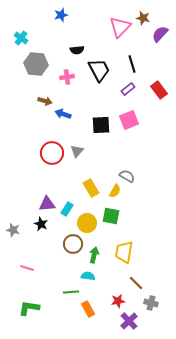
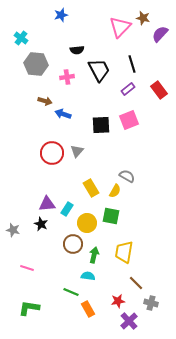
green line: rotated 28 degrees clockwise
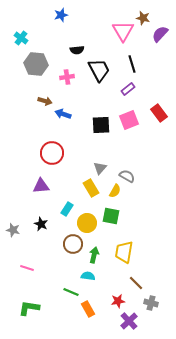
pink triangle: moved 3 px right, 4 px down; rotated 15 degrees counterclockwise
red rectangle: moved 23 px down
gray triangle: moved 23 px right, 17 px down
purple triangle: moved 6 px left, 18 px up
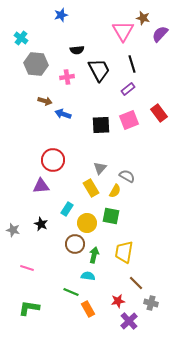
red circle: moved 1 px right, 7 px down
brown circle: moved 2 px right
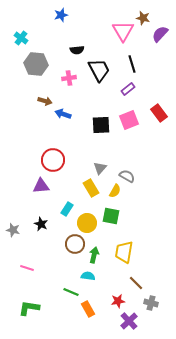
pink cross: moved 2 px right, 1 px down
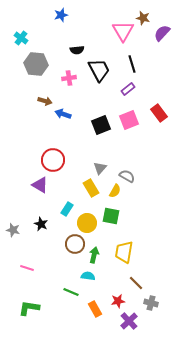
purple semicircle: moved 2 px right, 1 px up
black square: rotated 18 degrees counterclockwise
purple triangle: moved 1 px left, 1 px up; rotated 36 degrees clockwise
orange rectangle: moved 7 px right
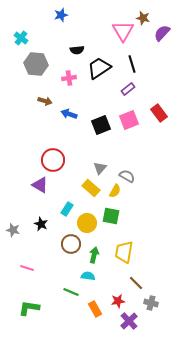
black trapezoid: moved 2 px up; rotated 95 degrees counterclockwise
blue arrow: moved 6 px right
yellow rectangle: rotated 18 degrees counterclockwise
brown circle: moved 4 px left
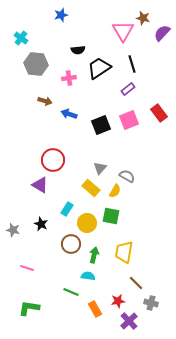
black semicircle: moved 1 px right
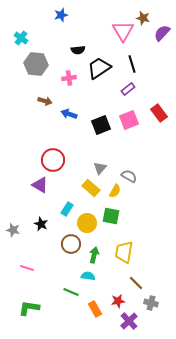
gray semicircle: moved 2 px right
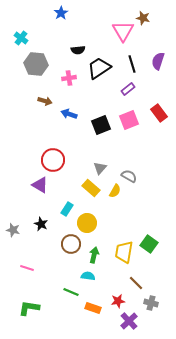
blue star: moved 2 px up; rotated 16 degrees counterclockwise
purple semicircle: moved 4 px left, 28 px down; rotated 24 degrees counterclockwise
green square: moved 38 px right, 28 px down; rotated 24 degrees clockwise
orange rectangle: moved 2 px left, 1 px up; rotated 42 degrees counterclockwise
